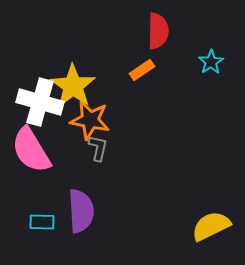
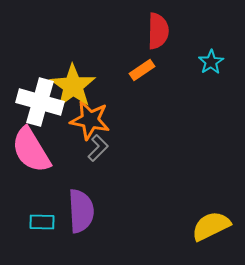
gray L-shape: rotated 32 degrees clockwise
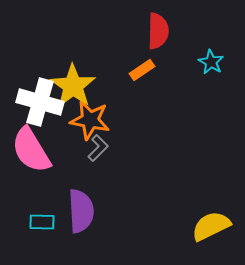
cyan star: rotated 10 degrees counterclockwise
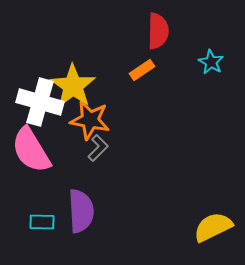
yellow semicircle: moved 2 px right, 1 px down
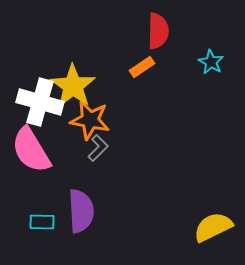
orange rectangle: moved 3 px up
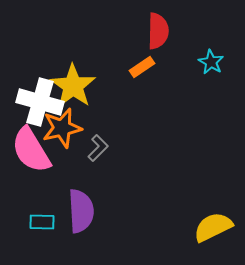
orange star: moved 28 px left, 8 px down; rotated 24 degrees counterclockwise
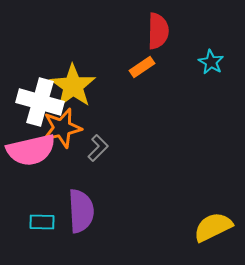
pink semicircle: rotated 72 degrees counterclockwise
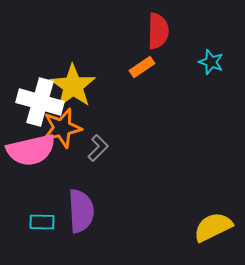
cyan star: rotated 10 degrees counterclockwise
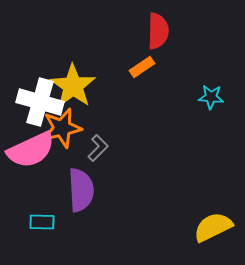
cyan star: moved 35 px down; rotated 15 degrees counterclockwise
pink semicircle: rotated 12 degrees counterclockwise
purple semicircle: moved 21 px up
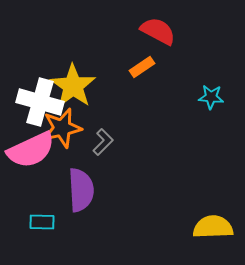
red semicircle: rotated 63 degrees counterclockwise
gray L-shape: moved 5 px right, 6 px up
yellow semicircle: rotated 24 degrees clockwise
